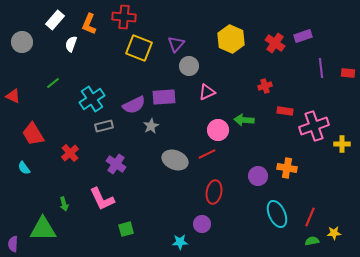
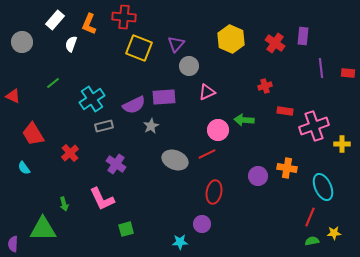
purple rectangle at (303, 36): rotated 66 degrees counterclockwise
cyan ellipse at (277, 214): moved 46 px right, 27 px up
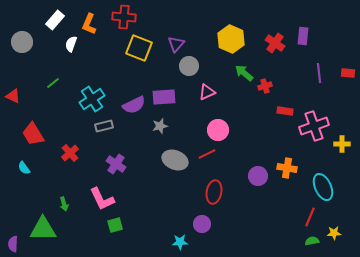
purple line at (321, 68): moved 2 px left, 5 px down
green arrow at (244, 120): moved 47 px up; rotated 36 degrees clockwise
gray star at (151, 126): moved 9 px right; rotated 14 degrees clockwise
green square at (126, 229): moved 11 px left, 4 px up
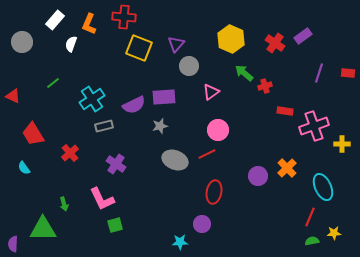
purple rectangle at (303, 36): rotated 48 degrees clockwise
purple line at (319, 73): rotated 24 degrees clockwise
pink triangle at (207, 92): moved 4 px right; rotated 12 degrees counterclockwise
orange cross at (287, 168): rotated 36 degrees clockwise
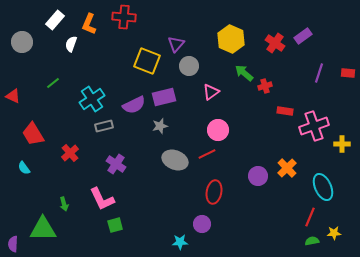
yellow square at (139, 48): moved 8 px right, 13 px down
purple rectangle at (164, 97): rotated 10 degrees counterclockwise
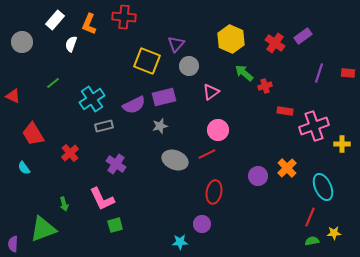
green triangle at (43, 229): rotated 20 degrees counterclockwise
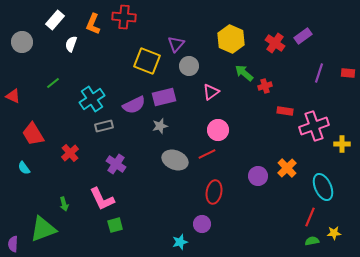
orange L-shape at (89, 24): moved 4 px right
cyan star at (180, 242): rotated 14 degrees counterclockwise
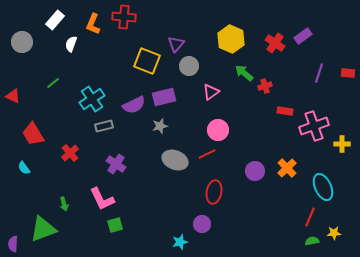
purple circle at (258, 176): moved 3 px left, 5 px up
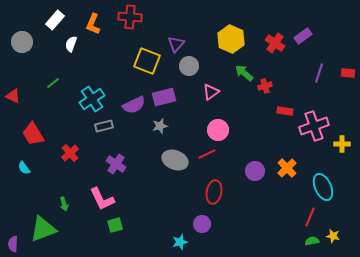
red cross at (124, 17): moved 6 px right
yellow star at (334, 233): moved 1 px left, 3 px down; rotated 16 degrees clockwise
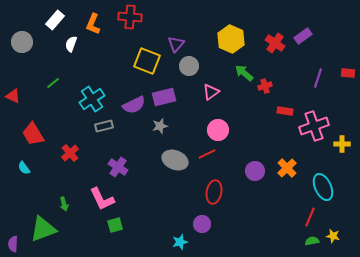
purple line at (319, 73): moved 1 px left, 5 px down
purple cross at (116, 164): moved 2 px right, 3 px down
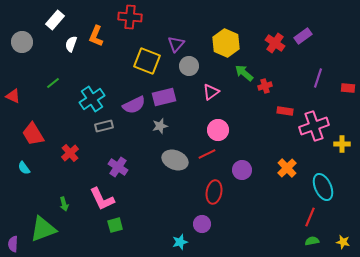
orange L-shape at (93, 24): moved 3 px right, 12 px down
yellow hexagon at (231, 39): moved 5 px left, 4 px down
red rectangle at (348, 73): moved 15 px down
purple circle at (255, 171): moved 13 px left, 1 px up
yellow star at (333, 236): moved 10 px right, 6 px down
